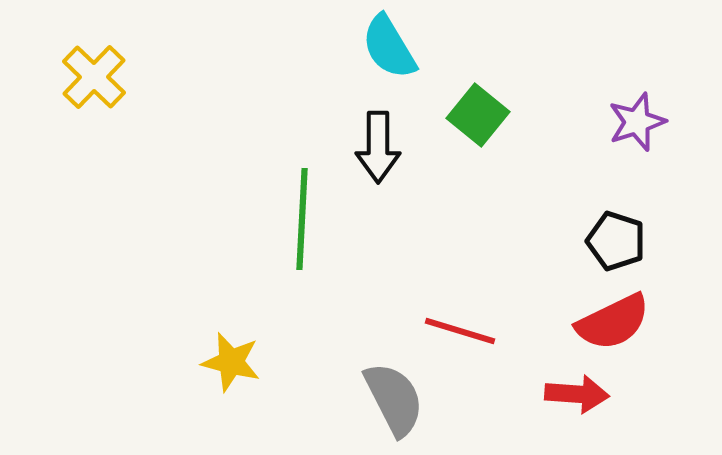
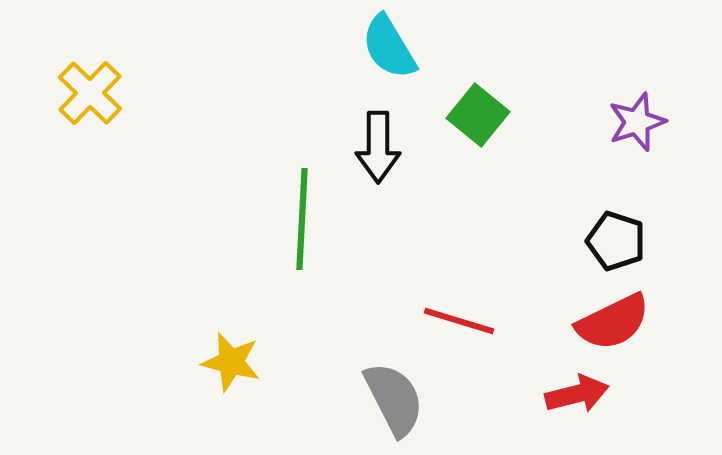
yellow cross: moved 4 px left, 16 px down
red line: moved 1 px left, 10 px up
red arrow: rotated 18 degrees counterclockwise
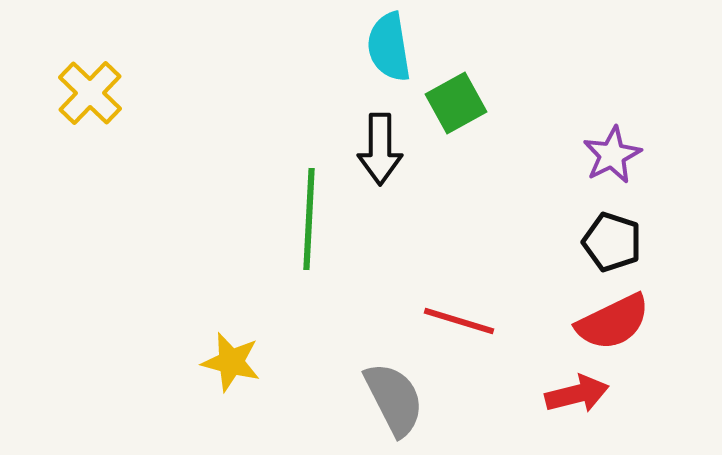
cyan semicircle: rotated 22 degrees clockwise
green square: moved 22 px left, 12 px up; rotated 22 degrees clockwise
purple star: moved 25 px left, 33 px down; rotated 8 degrees counterclockwise
black arrow: moved 2 px right, 2 px down
green line: moved 7 px right
black pentagon: moved 4 px left, 1 px down
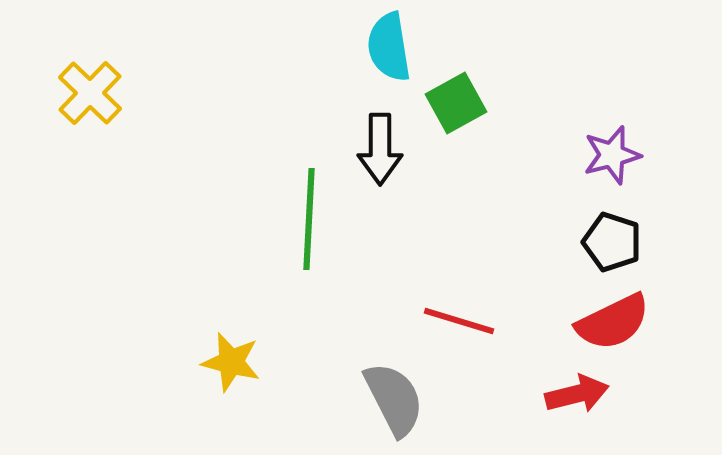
purple star: rotated 12 degrees clockwise
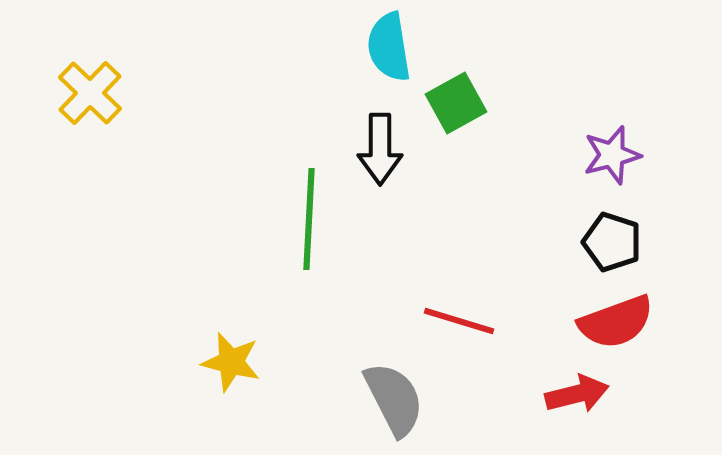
red semicircle: moved 3 px right; rotated 6 degrees clockwise
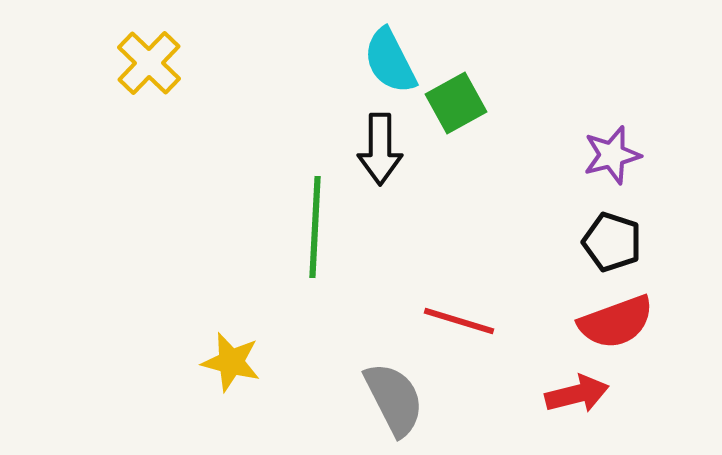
cyan semicircle: moved 1 px right, 14 px down; rotated 18 degrees counterclockwise
yellow cross: moved 59 px right, 30 px up
green line: moved 6 px right, 8 px down
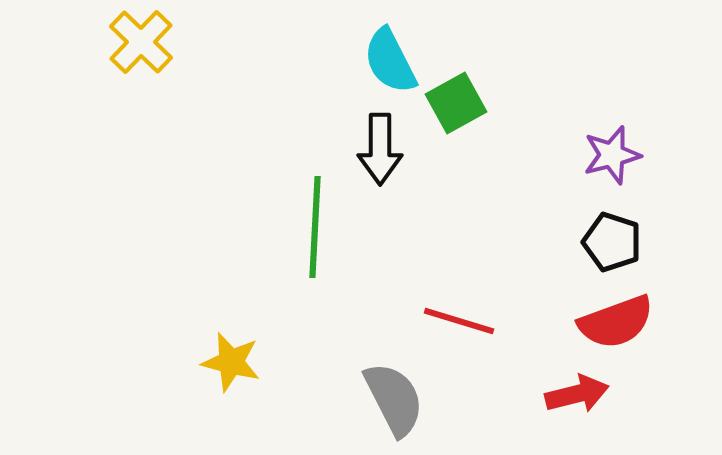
yellow cross: moved 8 px left, 21 px up
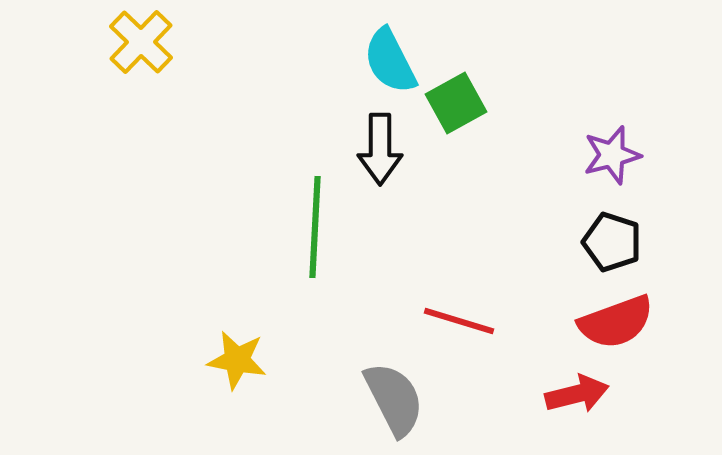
yellow star: moved 6 px right, 2 px up; rotated 4 degrees counterclockwise
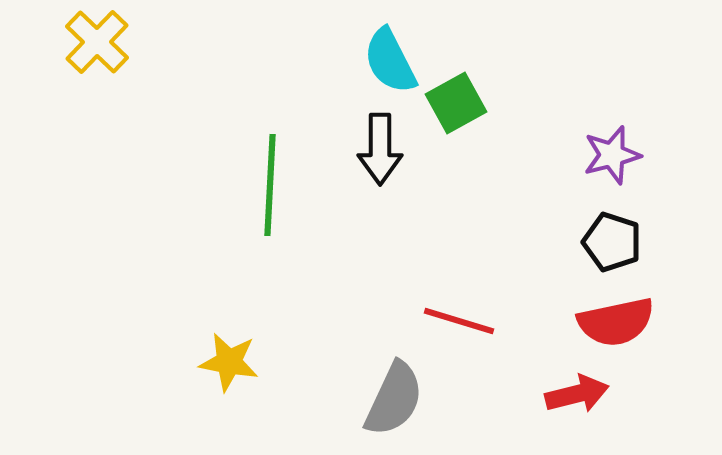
yellow cross: moved 44 px left
green line: moved 45 px left, 42 px up
red semicircle: rotated 8 degrees clockwise
yellow star: moved 8 px left, 2 px down
gray semicircle: rotated 52 degrees clockwise
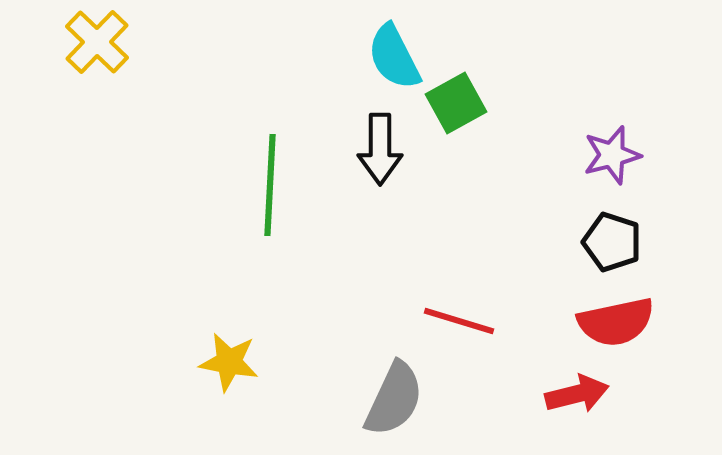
cyan semicircle: moved 4 px right, 4 px up
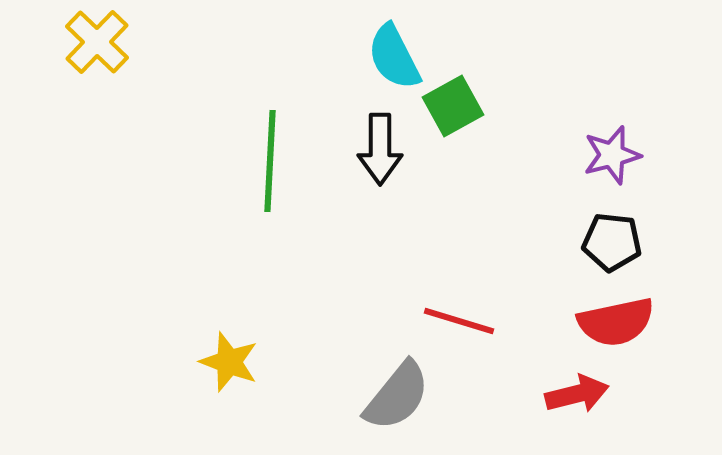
green square: moved 3 px left, 3 px down
green line: moved 24 px up
black pentagon: rotated 12 degrees counterclockwise
yellow star: rotated 10 degrees clockwise
gray semicircle: moved 3 px right, 3 px up; rotated 14 degrees clockwise
